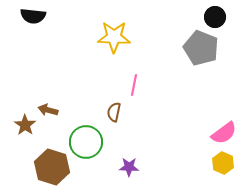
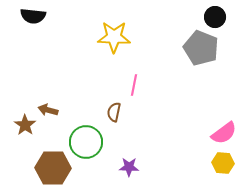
yellow hexagon: rotated 20 degrees counterclockwise
brown hexagon: moved 1 px right, 1 px down; rotated 16 degrees counterclockwise
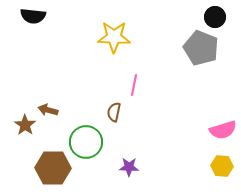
pink semicircle: moved 1 px left, 3 px up; rotated 20 degrees clockwise
yellow hexagon: moved 1 px left, 3 px down
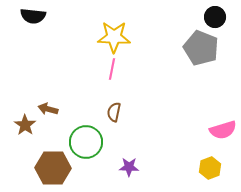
pink line: moved 22 px left, 16 px up
brown arrow: moved 1 px up
yellow hexagon: moved 12 px left, 2 px down; rotated 25 degrees counterclockwise
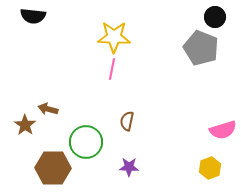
brown semicircle: moved 13 px right, 9 px down
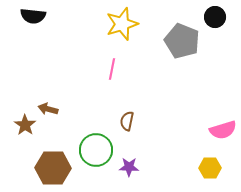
yellow star: moved 8 px right, 13 px up; rotated 20 degrees counterclockwise
gray pentagon: moved 19 px left, 7 px up
green circle: moved 10 px right, 8 px down
yellow hexagon: rotated 20 degrees clockwise
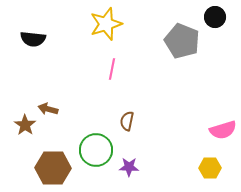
black semicircle: moved 23 px down
yellow star: moved 16 px left
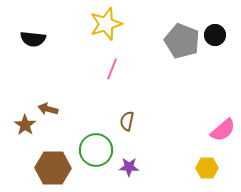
black circle: moved 18 px down
pink line: rotated 10 degrees clockwise
pink semicircle: rotated 24 degrees counterclockwise
yellow hexagon: moved 3 px left
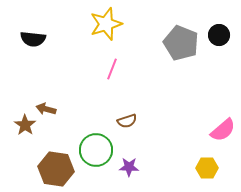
black circle: moved 4 px right
gray pentagon: moved 1 px left, 2 px down
brown arrow: moved 2 px left
brown semicircle: rotated 120 degrees counterclockwise
brown hexagon: moved 3 px right, 1 px down; rotated 8 degrees clockwise
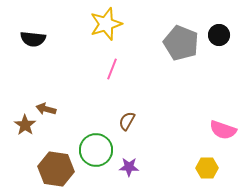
brown semicircle: rotated 138 degrees clockwise
pink semicircle: rotated 60 degrees clockwise
